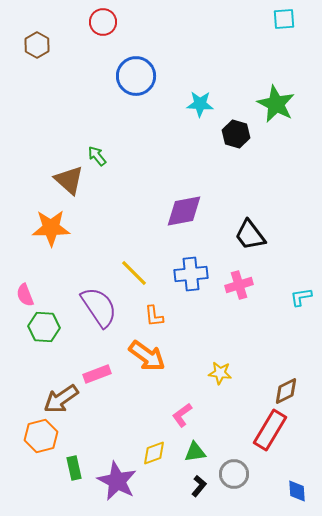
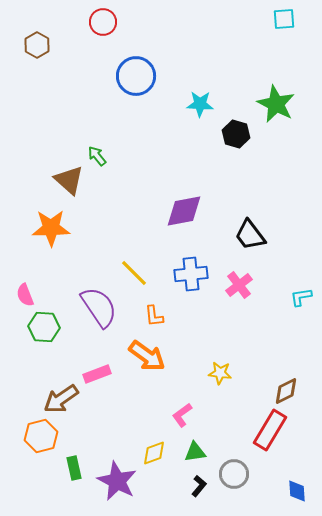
pink cross: rotated 20 degrees counterclockwise
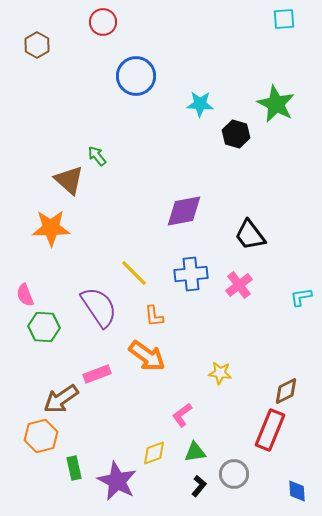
red rectangle: rotated 9 degrees counterclockwise
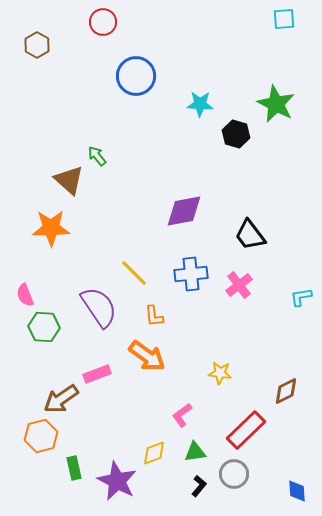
red rectangle: moved 24 px left; rotated 24 degrees clockwise
